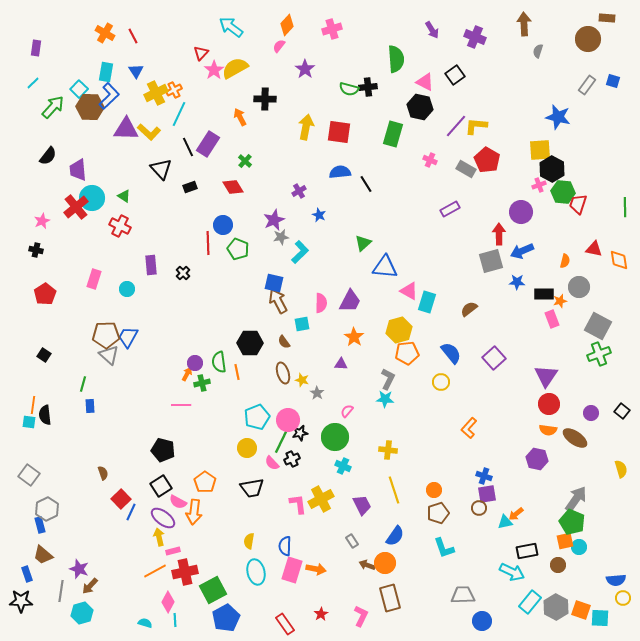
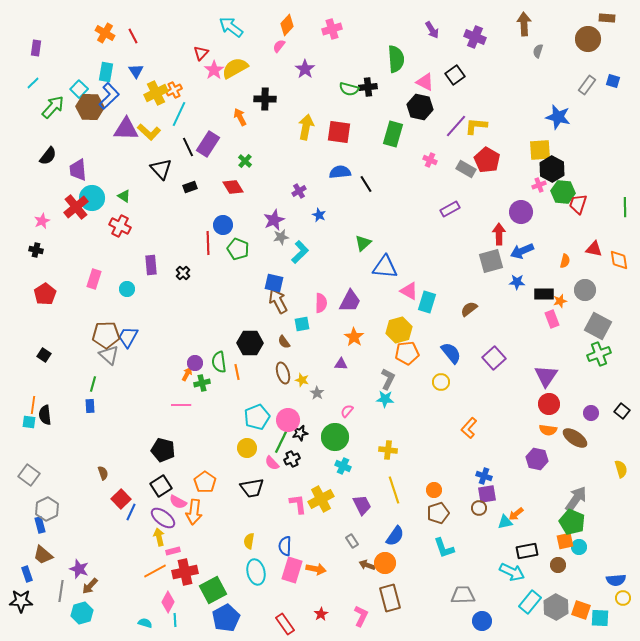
gray circle at (579, 287): moved 6 px right, 3 px down
green line at (83, 384): moved 10 px right
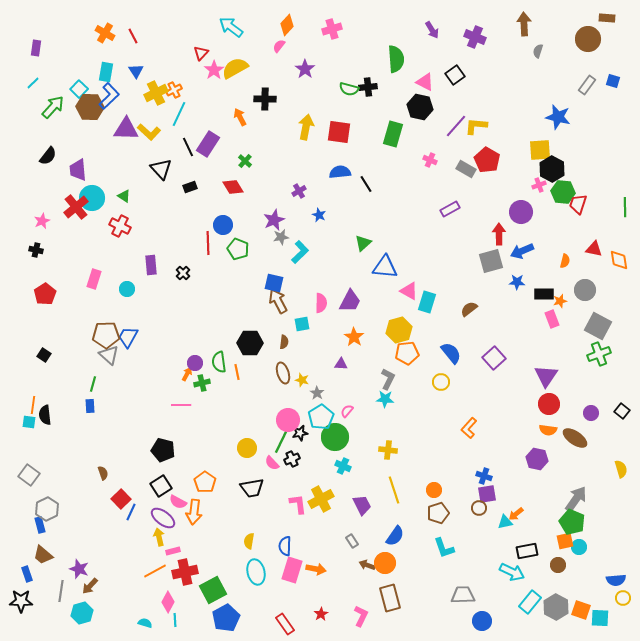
brown semicircle at (284, 342): rotated 136 degrees counterclockwise
cyan pentagon at (257, 417): moved 64 px right; rotated 10 degrees counterclockwise
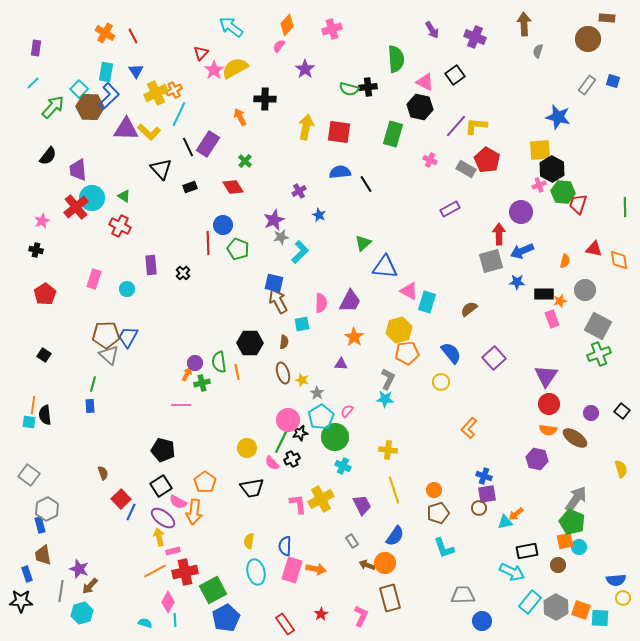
brown trapezoid at (43, 555): rotated 40 degrees clockwise
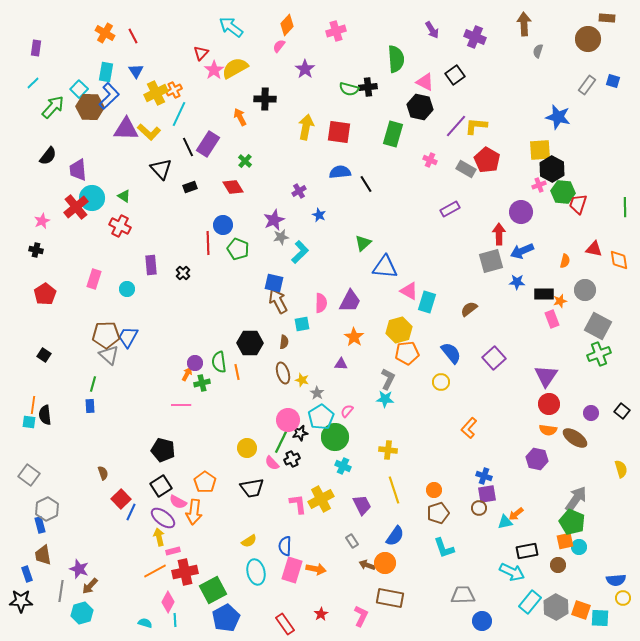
pink cross at (332, 29): moved 4 px right, 2 px down
yellow semicircle at (249, 541): rotated 133 degrees counterclockwise
brown rectangle at (390, 598): rotated 64 degrees counterclockwise
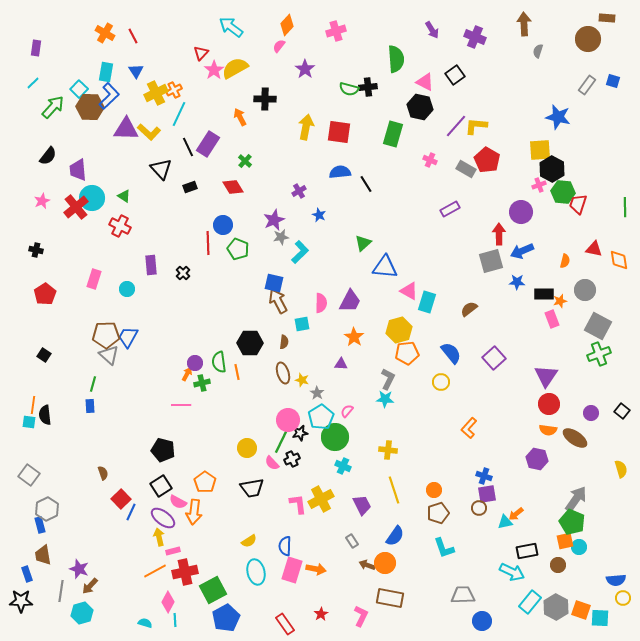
pink star at (42, 221): moved 20 px up
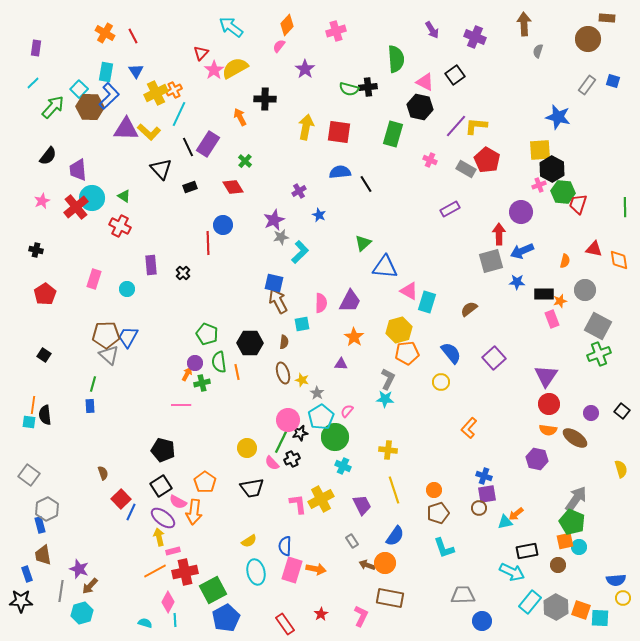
green pentagon at (238, 249): moved 31 px left, 85 px down
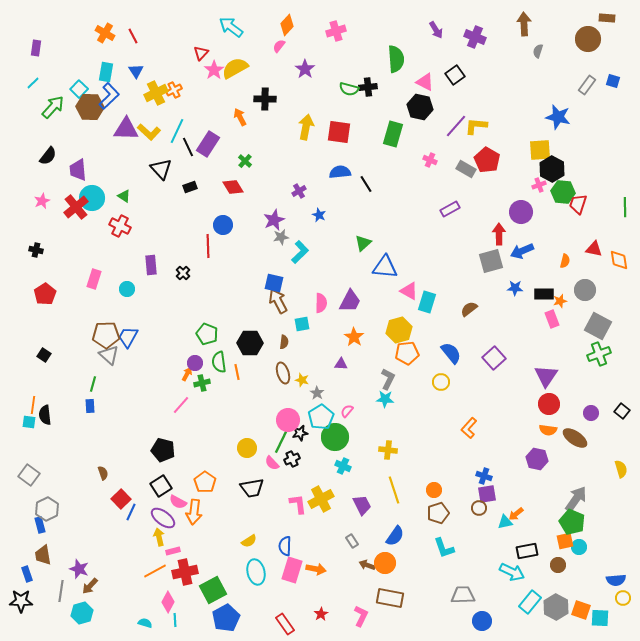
purple arrow at (432, 30): moved 4 px right
cyan line at (179, 114): moved 2 px left, 17 px down
red line at (208, 243): moved 3 px down
blue star at (517, 282): moved 2 px left, 6 px down
pink line at (181, 405): rotated 48 degrees counterclockwise
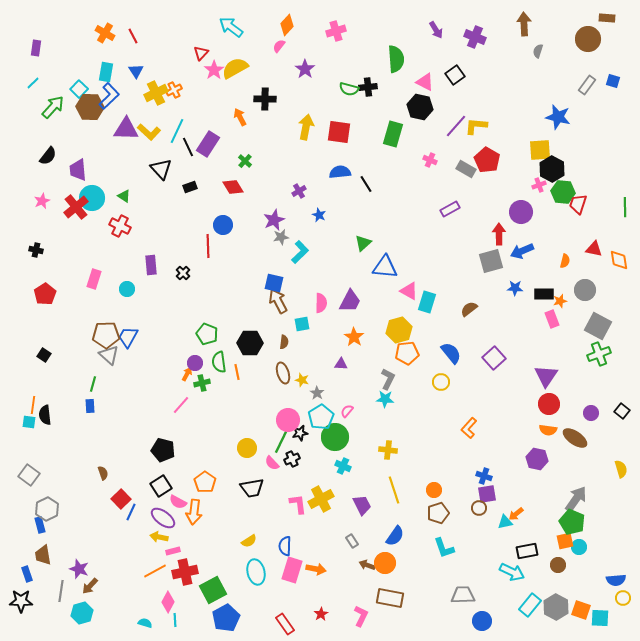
yellow arrow at (159, 537): rotated 66 degrees counterclockwise
cyan rectangle at (530, 602): moved 3 px down
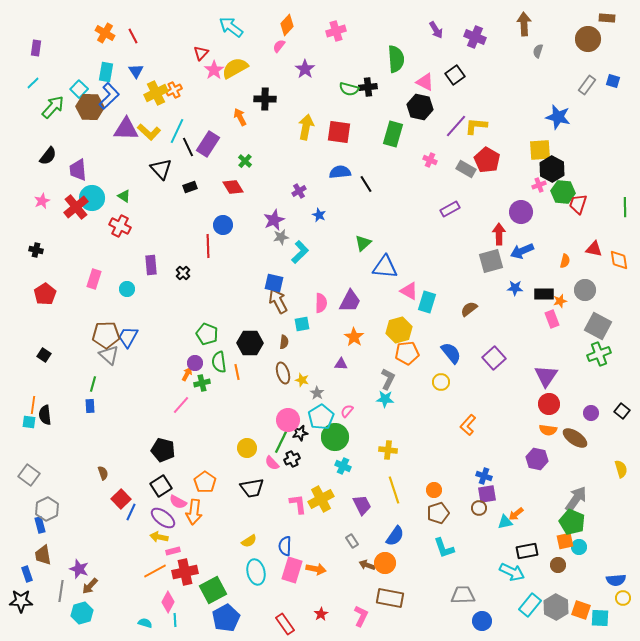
orange L-shape at (469, 428): moved 1 px left, 3 px up
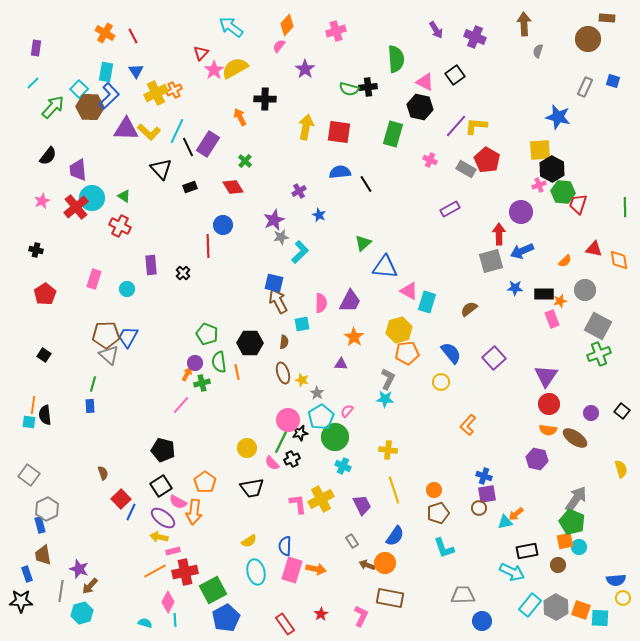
gray rectangle at (587, 85): moved 2 px left, 2 px down; rotated 12 degrees counterclockwise
orange semicircle at (565, 261): rotated 32 degrees clockwise
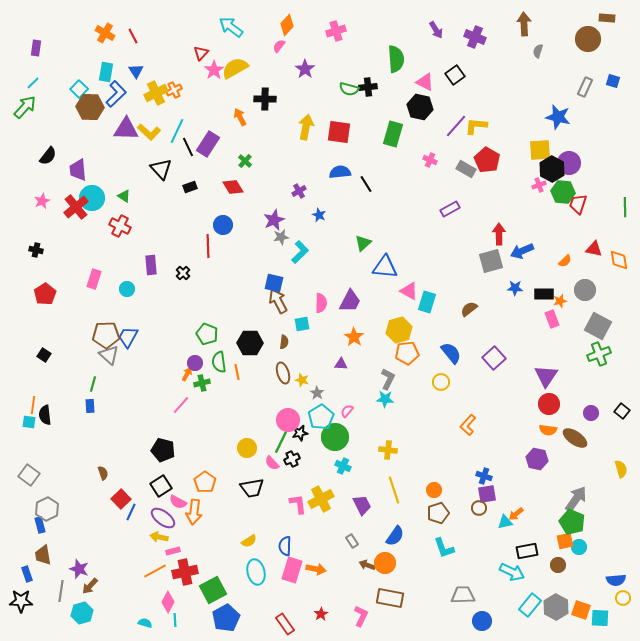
blue L-shape at (109, 96): moved 7 px right, 2 px up
green arrow at (53, 107): moved 28 px left
purple circle at (521, 212): moved 48 px right, 49 px up
